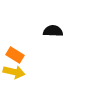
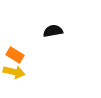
black semicircle: rotated 12 degrees counterclockwise
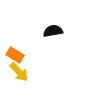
yellow arrow: moved 5 px right; rotated 35 degrees clockwise
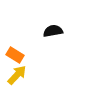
yellow arrow: moved 2 px left, 3 px down; rotated 95 degrees counterclockwise
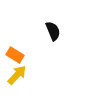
black semicircle: rotated 78 degrees clockwise
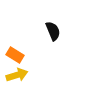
yellow arrow: rotated 30 degrees clockwise
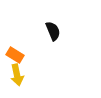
yellow arrow: rotated 95 degrees clockwise
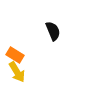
yellow arrow: moved 3 px up; rotated 20 degrees counterclockwise
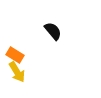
black semicircle: rotated 18 degrees counterclockwise
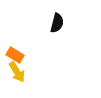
black semicircle: moved 4 px right, 8 px up; rotated 54 degrees clockwise
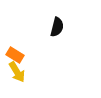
black semicircle: moved 4 px down
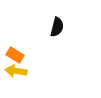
yellow arrow: moved 1 px left, 1 px up; rotated 130 degrees clockwise
